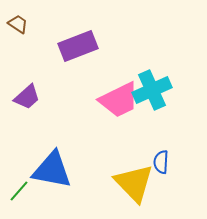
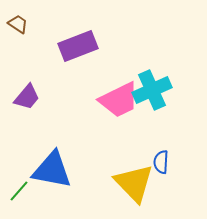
purple trapezoid: rotated 8 degrees counterclockwise
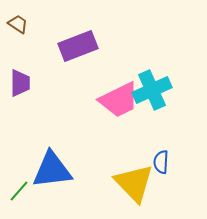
purple trapezoid: moved 7 px left, 14 px up; rotated 40 degrees counterclockwise
blue triangle: rotated 18 degrees counterclockwise
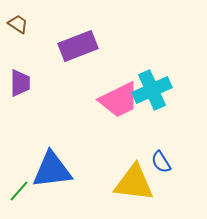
blue semicircle: rotated 35 degrees counterclockwise
yellow triangle: rotated 39 degrees counterclockwise
